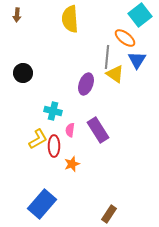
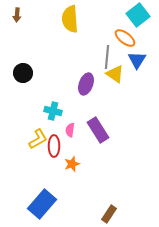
cyan square: moved 2 px left
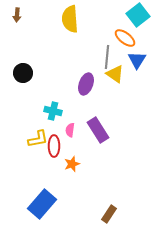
yellow L-shape: rotated 20 degrees clockwise
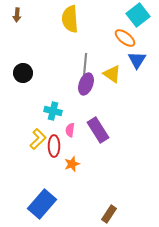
gray line: moved 22 px left, 8 px down
yellow triangle: moved 3 px left
yellow L-shape: rotated 35 degrees counterclockwise
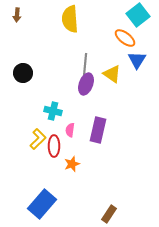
purple rectangle: rotated 45 degrees clockwise
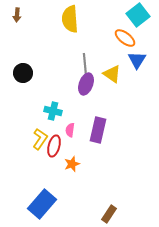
gray line: rotated 10 degrees counterclockwise
yellow L-shape: moved 2 px right; rotated 10 degrees counterclockwise
red ellipse: rotated 15 degrees clockwise
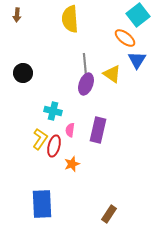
blue rectangle: rotated 44 degrees counterclockwise
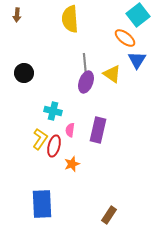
black circle: moved 1 px right
purple ellipse: moved 2 px up
brown rectangle: moved 1 px down
